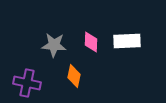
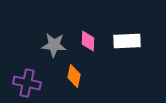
pink diamond: moved 3 px left, 1 px up
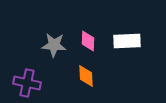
orange diamond: moved 12 px right; rotated 15 degrees counterclockwise
